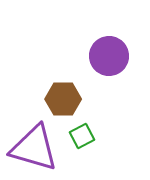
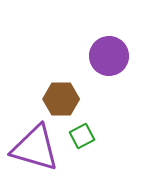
brown hexagon: moved 2 px left
purple triangle: moved 1 px right
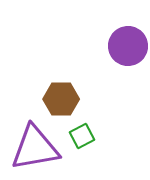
purple circle: moved 19 px right, 10 px up
purple triangle: rotated 26 degrees counterclockwise
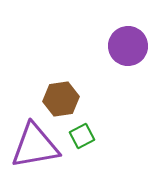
brown hexagon: rotated 8 degrees counterclockwise
purple triangle: moved 2 px up
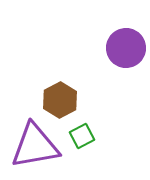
purple circle: moved 2 px left, 2 px down
brown hexagon: moved 1 px left, 1 px down; rotated 20 degrees counterclockwise
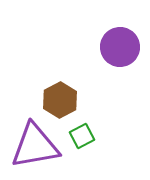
purple circle: moved 6 px left, 1 px up
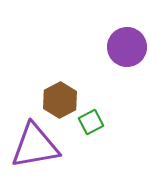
purple circle: moved 7 px right
green square: moved 9 px right, 14 px up
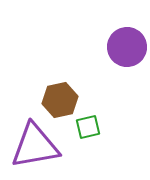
brown hexagon: rotated 16 degrees clockwise
green square: moved 3 px left, 5 px down; rotated 15 degrees clockwise
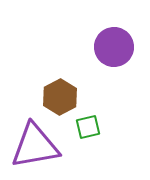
purple circle: moved 13 px left
brown hexagon: moved 3 px up; rotated 16 degrees counterclockwise
